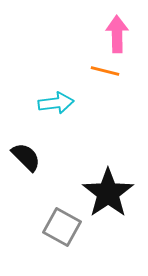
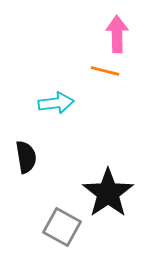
black semicircle: rotated 36 degrees clockwise
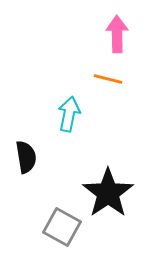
orange line: moved 3 px right, 8 px down
cyan arrow: moved 13 px right, 11 px down; rotated 72 degrees counterclockwise
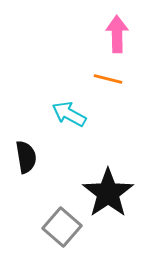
cyan arrow: rotated 72 degrees counterclockwise
gray square: rotated 12 degrees clockwise
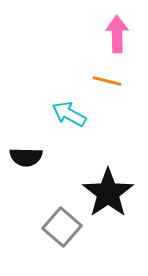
orange line: moved 1 px left, 2 px down
black semicircle: rotated 100 degrees clockwise
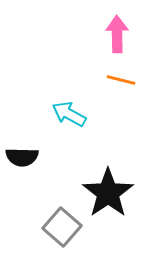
orange line: moved 14 px right, 1 px up
black semicircle: moved 4 px left
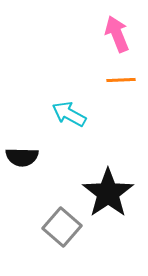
pink arrow: rotated 21 degrees counterclockwise
orange line: rotated 16 degrees counterclockwise
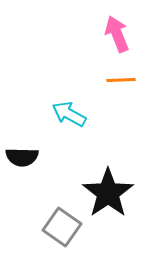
gray square: rotated 6 degrees counterclockwise
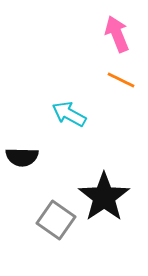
orange line: rotated 28 degrees clockwise
black star: moved 4 px left, 4 px down
gray square: moved 6 px left, 7 px up
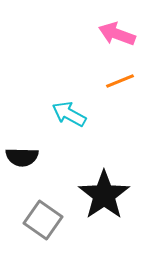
pink arrow: rotated 48 degrees counterclockwise
orange line: moved 1 px left, 1 px down; rotated 48 degrees counterclockwise
black star: moved 2 px up
gray square: moved 13 px left
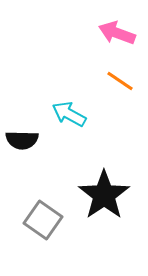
pink arrow: moved 1 px up
orange line: rotated 56 degrees clockwise
black semicircle: moved 17 px up
